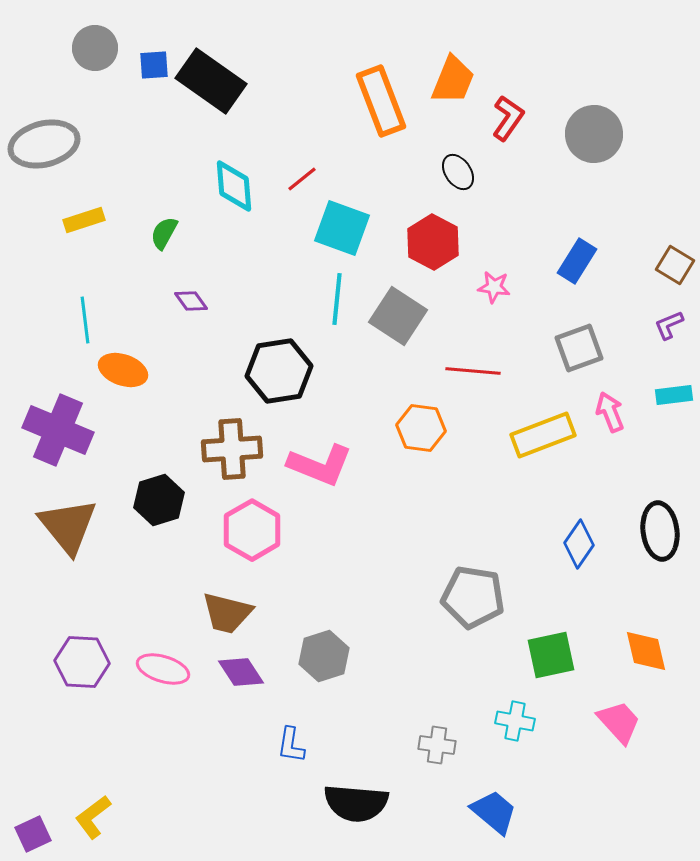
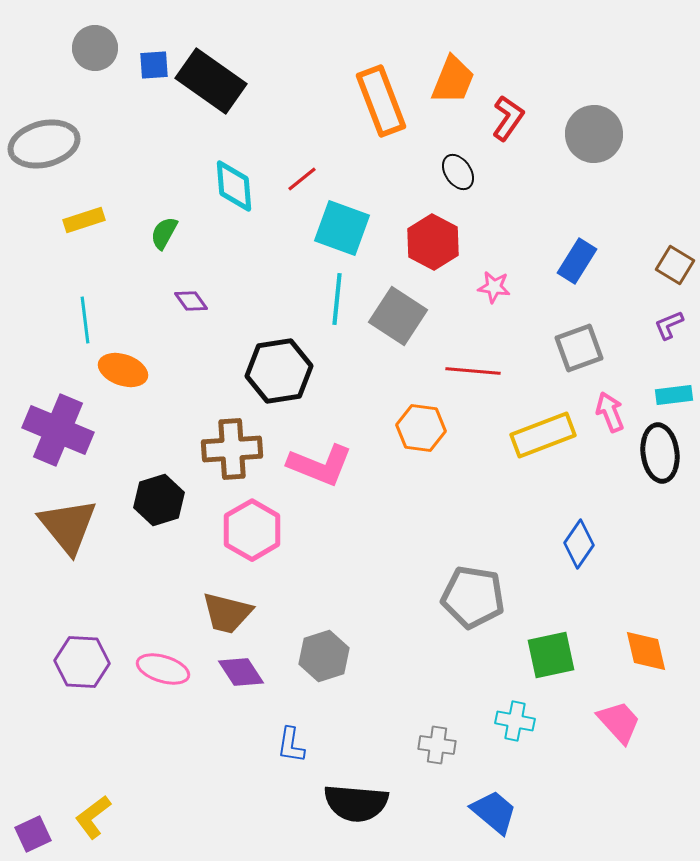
black ellipse at (660, 531): moved 78 px up
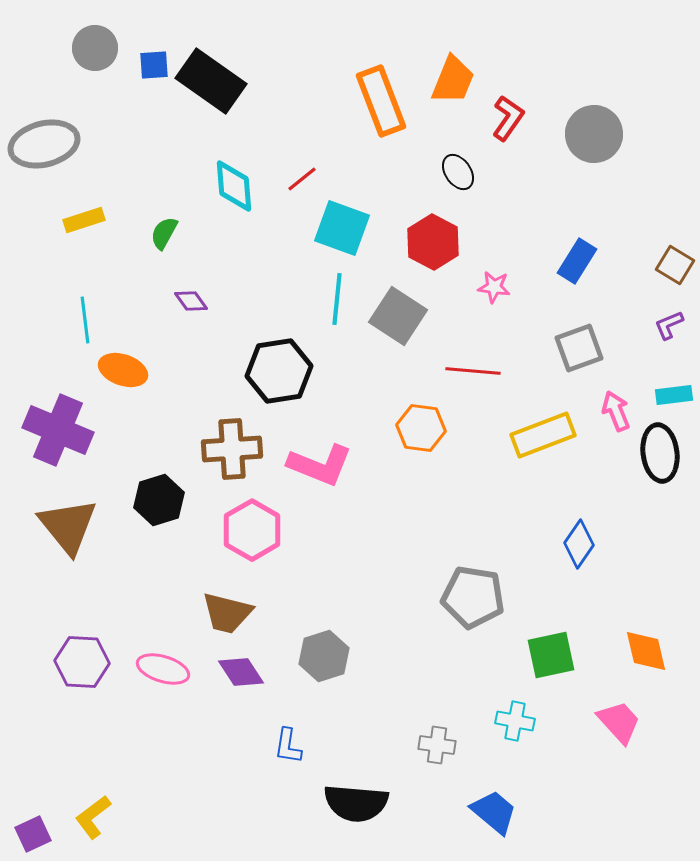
pink arrow at (610, 412): moved 6 px right, 1 px up
blue L-shape at (291, 745): moved 3 px left, 1 px down
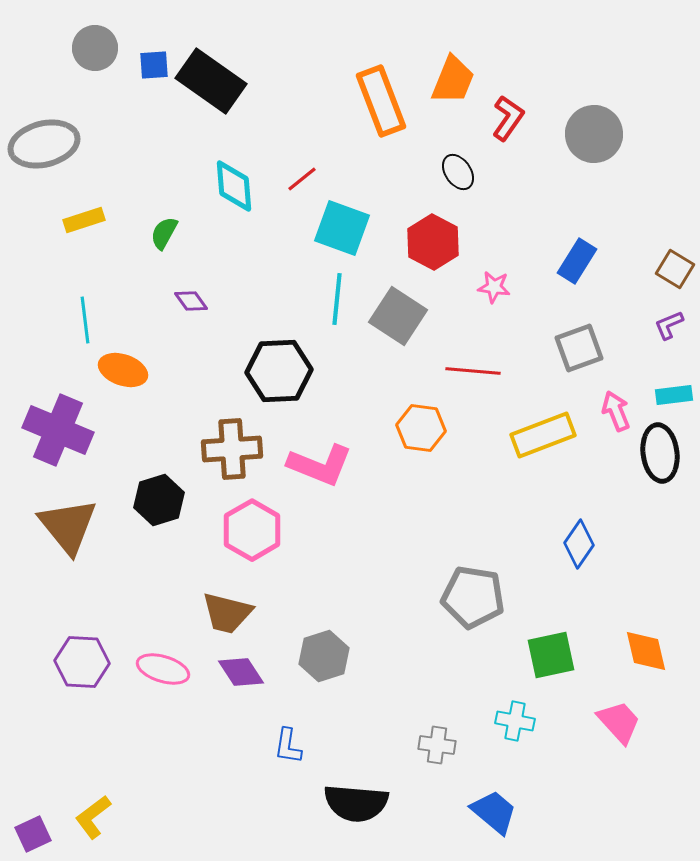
brown square at (675, 265): moved 4 px down
black hexagon at (279, 371): rotated 6 degrees clockwise
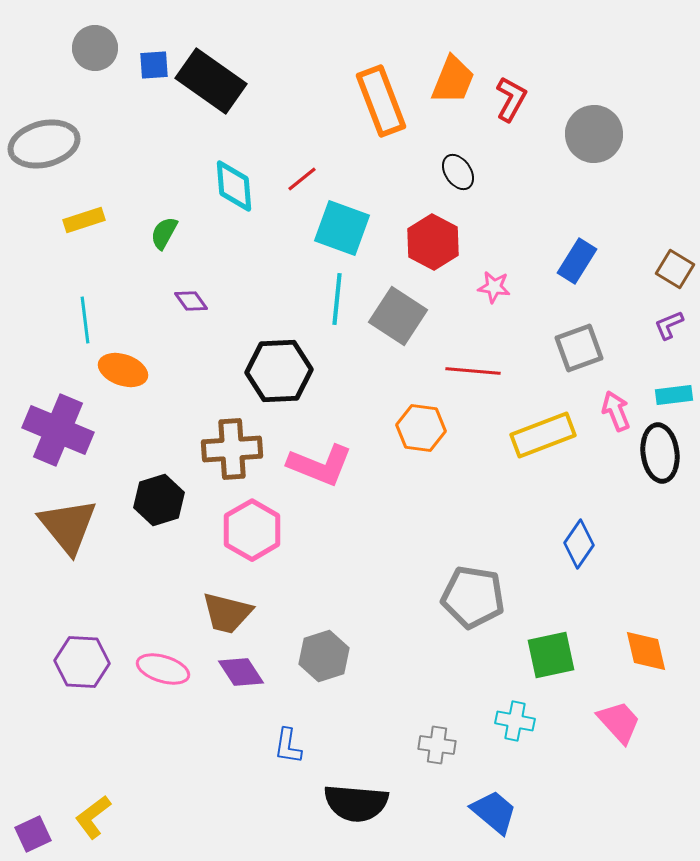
red L-shape at (508, 118): moved 3 px right, 19 px up; rotated 6 degrees counterclockwise
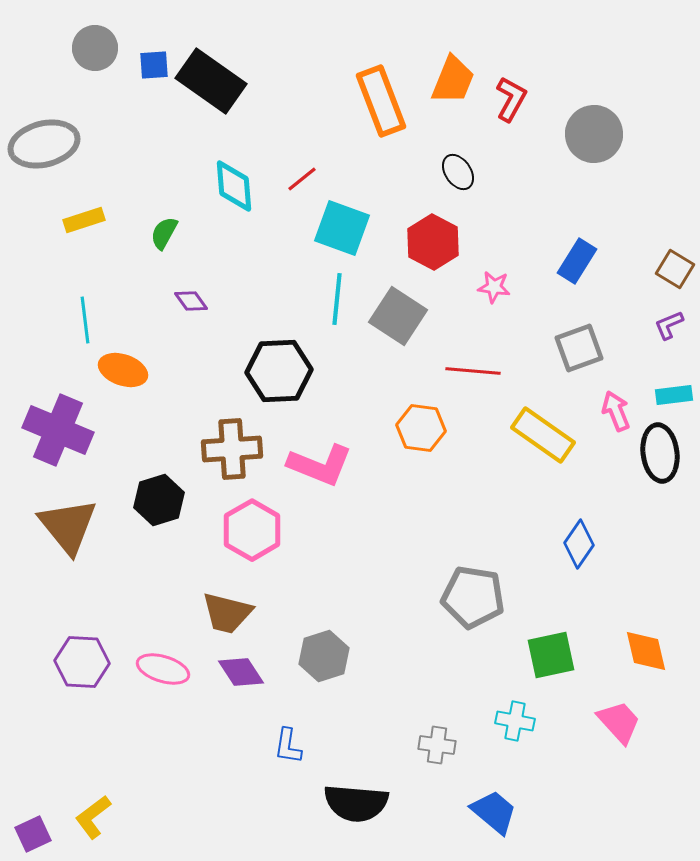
yellow rectangle at (543, 435): rotated 56 degrees clockwise
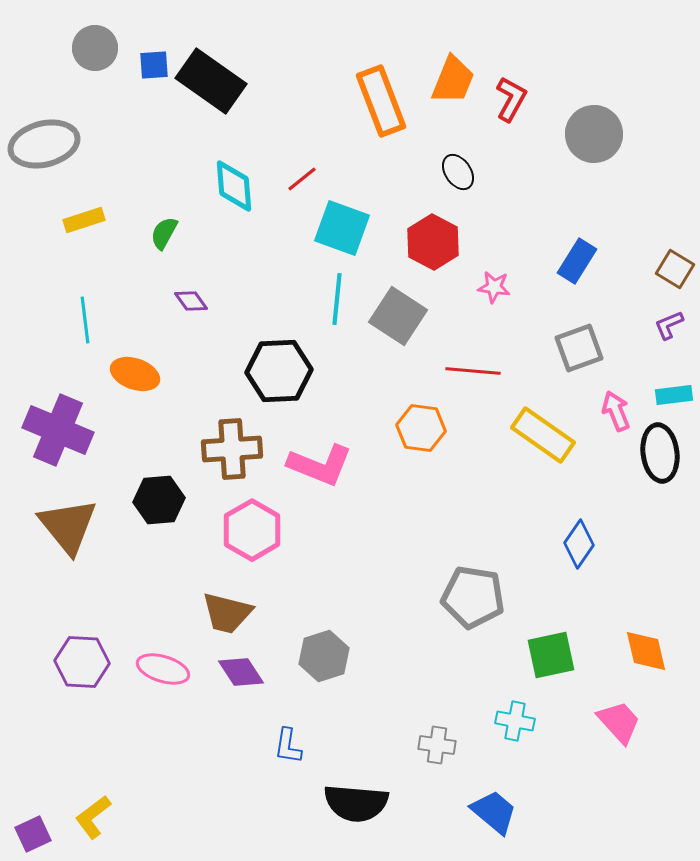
orange ellipse at (123, 370): moved 12 px right, 4 px down
black hexagon at (159, 500): rotated 12 degrees clockwise
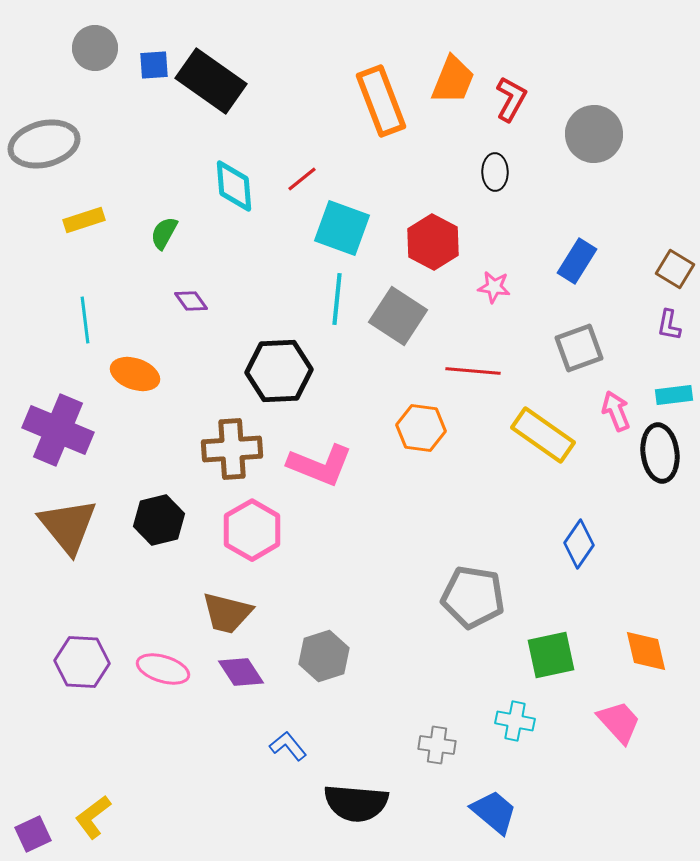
black ellipse at (458, 172): moved 37 px right; rotated 33 degrees clockwise
purple L-shape at (669, 325): rotated 56 degrees counterclockwise
black hexagon at (159, 500): moved 20 px down; rotated 9 degrees counterclockwise
blue L-shape at (288, 746): rotated 132 degrees clockwise
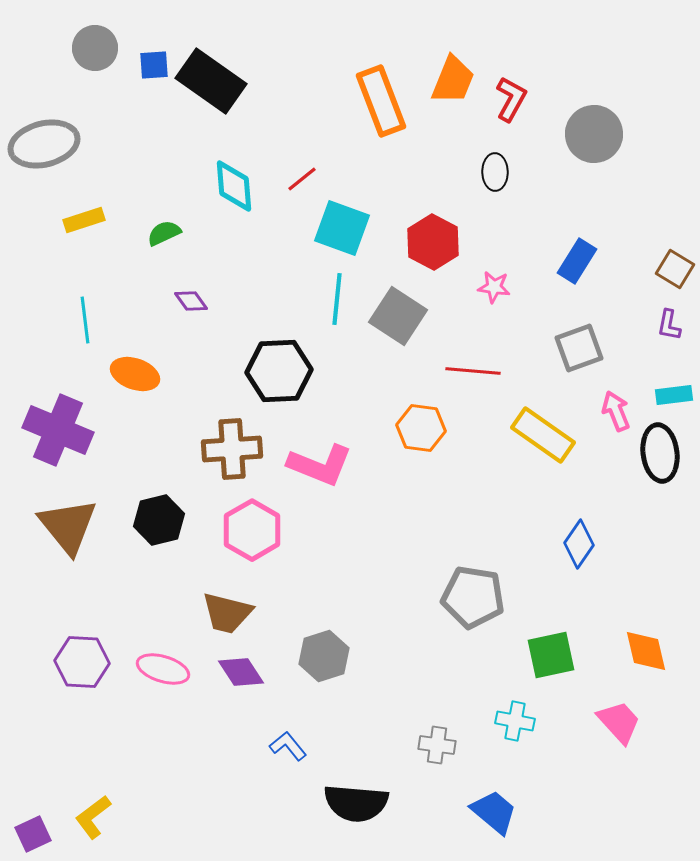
green semicircle at (164, 233): rotated 36 degrees clockwise
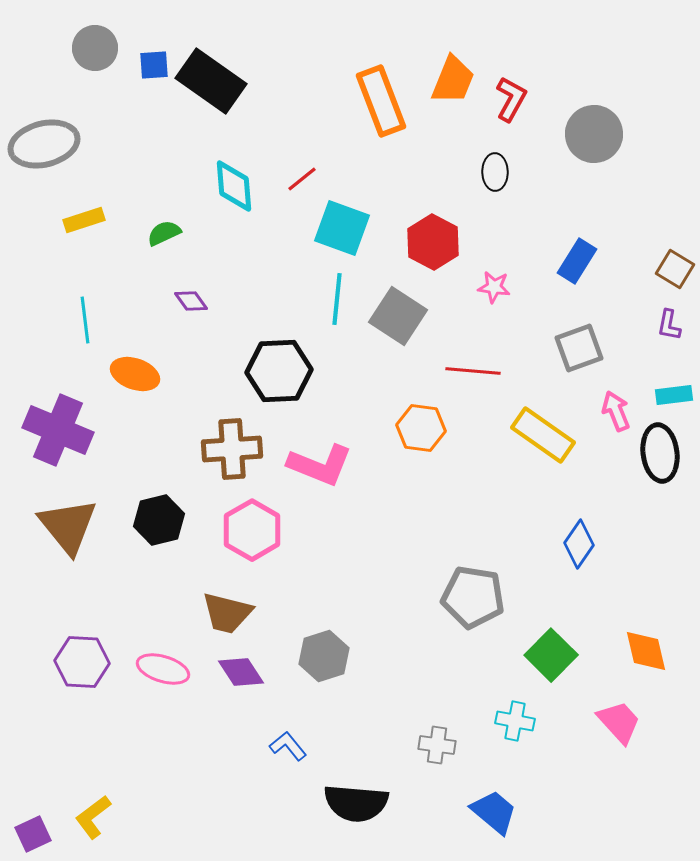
green square at (551, 655): rotated 33 degrees counterclockwise
